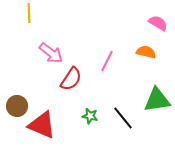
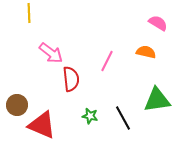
red semicircle: rotated 40 degrees counterclockwise
brown circle: moved 1 px up
black line: rotated 10 degrees clockwise
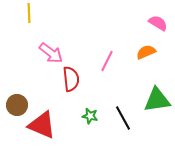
orange semicircle: rotated 36 degrees counterclockwise
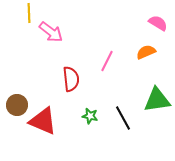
pink arrow: moved 21 px up
red triangle: moved 1 px right, 4 px up
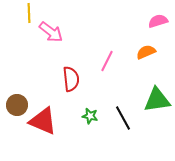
pink semicircle: moved 2 px up; rotated 48 degrees counterclockwise
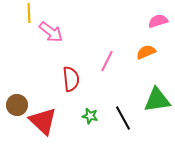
red triangle: rotated 20 degrees clockwise
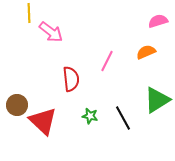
green triangle: rotated 24 degrees counterclockwise
